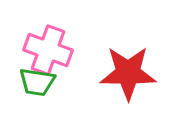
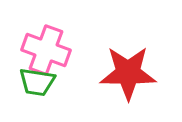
pink cross: moved 2 px left
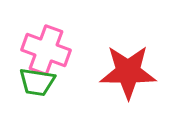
red star: moved 1 px up
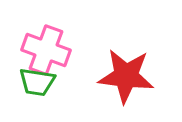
red star: moved 2 px left, 4 px down; rotated 6 degrees clockwise
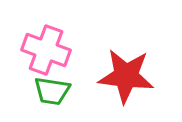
green trapezoid: moved 15 px right, 9 px down
